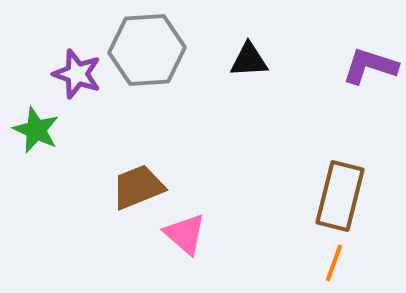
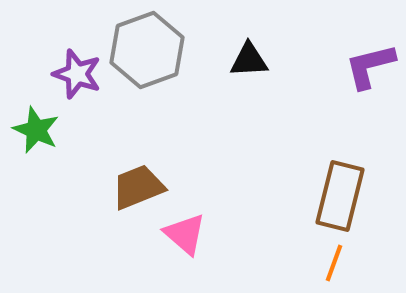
gray hexagon: rotated 16 degrees counterclockwise
purple L-shape: rotated 32 degrees counterclockwise
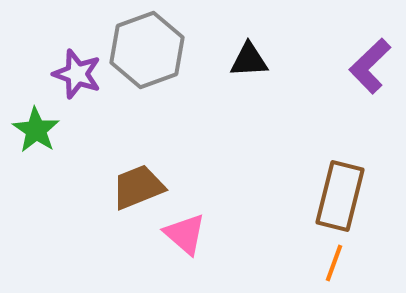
purple L-shape: rotated 30 degrees counterclockwise
green star: rotated 9 degrees clockwise
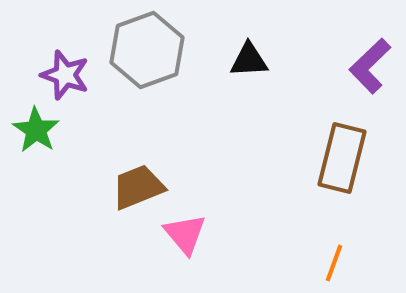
purple star: moved 12 px left, 1 px down
brown rectangle: moved 2 px right, 38 px up
pink triangle: rotated 9 degrees clockwise
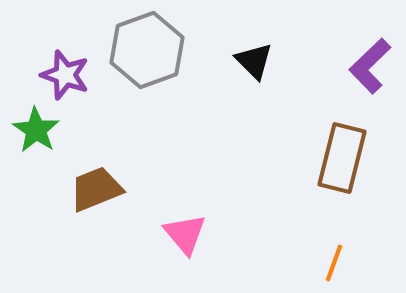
black triangle: moved 5 px right, 1 px down; rotated 48 degrees clockwise
brown trapezoid: moved 42 px left, 2 px down
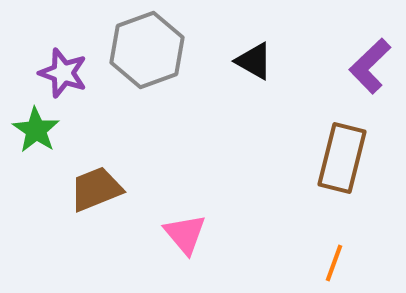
black triangle: rotated 15 degrees counterclockwise
purple star: moved 2 px left, 2 px up
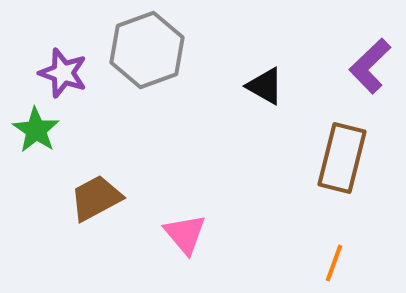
black triangle: moved 11 px right, 25 px down
brown trapezoid: moved 9 px down; rotated 6 degrees counterclockwise
